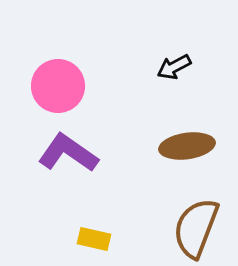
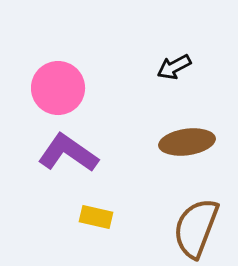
pink circle: moved 2 px down
brown ellipse: moved 4 px up
yellow rectangle: moved 2 px right, 22 px up
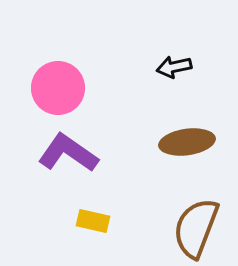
black arrow: rotated 16 degrees clockwise
yellow rectangle: moved 3 px left, 4 px down
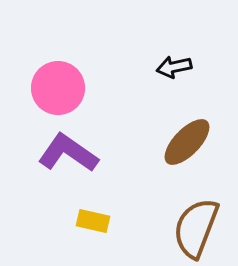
brown ellipse: rotated 38 degrees counterclockwise
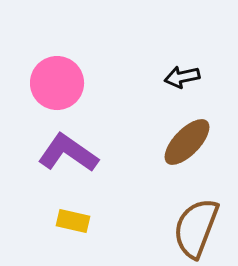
black arrow: moved 8 px right, 10 px down
pink circle: moved 1 px left, 5 px up
yellow rectangle: moved 20 px left
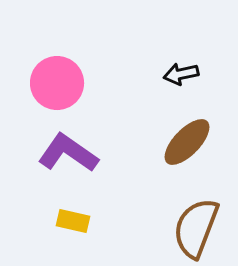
black arrow: moved 1 px left, 3 px up
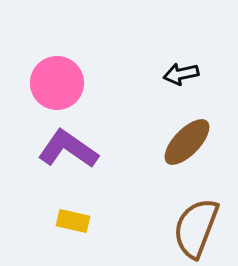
purple L-shape: moved 4 px up
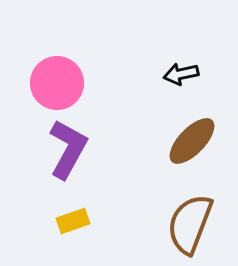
brown ellipse: moved 5 px right, 1 px up
purple L-shape: rotated 84 degrees clockwise
yellow rectangle: rotated 32 degrees counterclockwise
brown semicircle: moved 6 px left, 4 px up
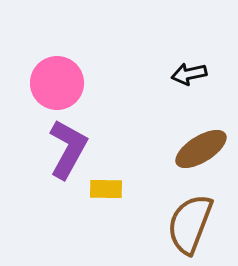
black arrow: moved 8 px right
brown ellipse: moved 9 px right, 8 px down; rotated 14 degrees clockwise
yellow rectangle: moved 33 px right, 32 px up; rotated 20 degrees clockwise
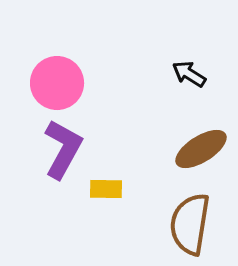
black arrow: rotated 44 degrees clockwise
purple L-shape: moved 5 px left
brown semicircle: rotated 12 degrees counterclockwise
